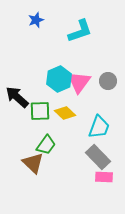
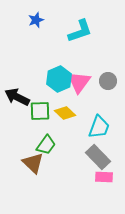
black arrow: rotated 15 degrees counterclockwise
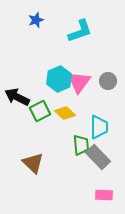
green square: rotated 25 degrees counterclockwise
cyan trapezoid: rotated 20 degrees counterclockwise
green trapezoid: moved 35 px right; rotated 40 degrees counterclockwise
pink rectangle: moved 18 px down
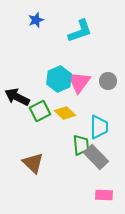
gray rectangle: moved 2 px left
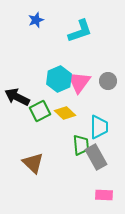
gray rectangle: rotated 15 degrees clockwise
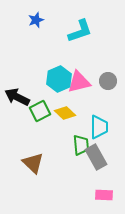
pink triangle: rotated 40 degrees clockwise
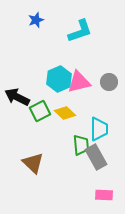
gray circle: moved 1 px right, 1 px down
cyan trapezoid: moved 2 px down
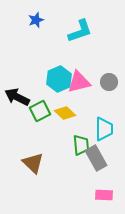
cyan trapezoid: moved 5 px right
gray rectangle: moved 1 px down
